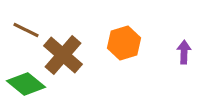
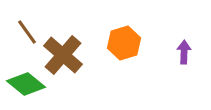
brown line: moved 1 px right, 2 px down; rotated 28 degrees clockwise
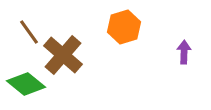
brown line: moved 2 px right
orange hexagon: moved 16 px up
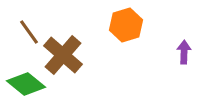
orange hexagon: moved 2 px right, 2 px up
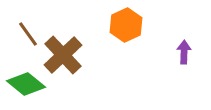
orange hexagon: rotated 8 degrees counterclockwise
brown line: moved 1 px left, 2 px down
brown cross: rotated 6 degrees clockwise
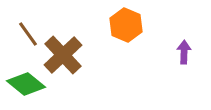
orange hexagon: rotated 12 degrees counterclockwise
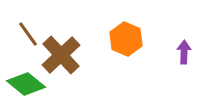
orange hexagon: moved 14 px down
brown cross: moved 2 px left
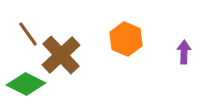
green diamond: rotated 12 degrees counterclockwise
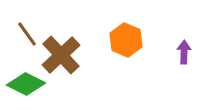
brown line: moved 1 px left
orange hexagon: moved 1 px down
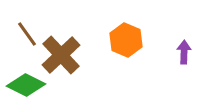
green diamond: moved 1 px down
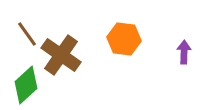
orange hexagon: moved 2 px left, 1 px up; rotated 16 degrees counterclockwise
brown cross: rotated 12 degrees counterclockwise
green diamond: rotated 69 degrees counterclockwise
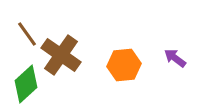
orange hexagon: moved 26 px down; rotated 12 degrees counterclockwise
purple arrow: moved 9 px left, 6 px down; rotated 55 degrees counterclockwise
green diamond: moved 1 px up
